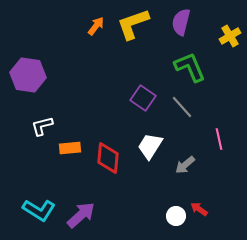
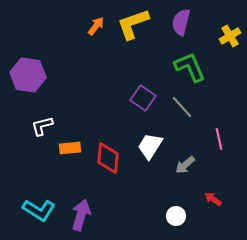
red arrow: moved 14 px right, 10 px up
purple arrow: rotated 32 degrees counterclockwise
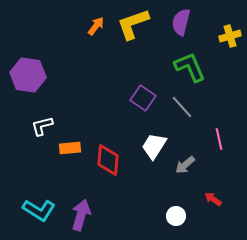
yellow cross: rotated 15 degrees clockwise
white trapezoid: moved 4 px right
red diamond: moved 2 px down
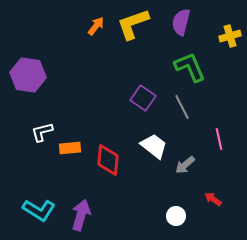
gray line: rotated 15 degrees clockwise
white L-shape: moved 6 px down
white trapezoid: rotated 96 degrees clockwise
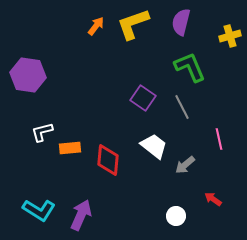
purple arrow: rotated 8 degrees clockwise
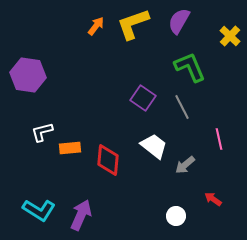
purple semicircle: moved 2 px left, 1 px up; rotated 16 degrees clockwise
yellow cross: rotated 30 degrees counterclockwise
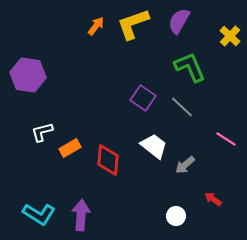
gray line: rotated 20 degrees counterclockwise
pink line: moved 7 px right; rotated 45 degrees counterclockwise
orange rectangle: rotated 25 degrees counterclockwise
cyan L-shape: moved 4 px down
purple arrow: rotated 20 degrees counterclockwise
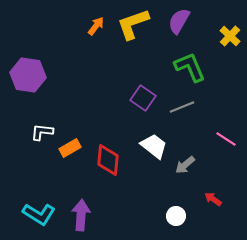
gray line: rotated 65 degrees counterclockwise
white L-shape: rotated 20 degrees clockwise
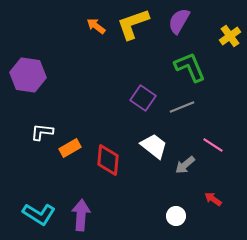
orange arrow: rotated 90 degrees counterclockwise
yellow cross: rotated 10 degrees clockwise
pink line: moved 13 px left, 6 px down
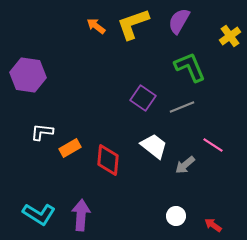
red arrow: moved 26 px down
